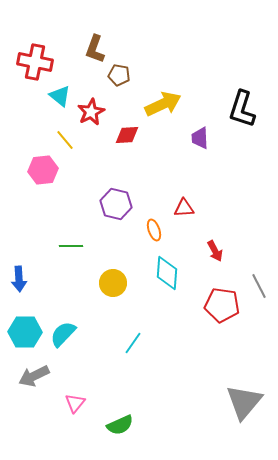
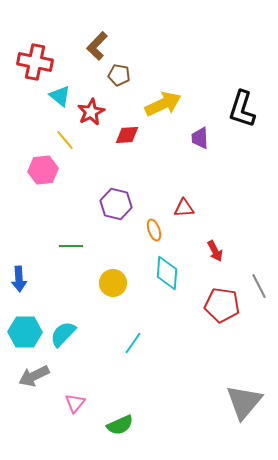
brown L-shape: moved 2 px right, 3 px up; rotated 24 degrees clockwise
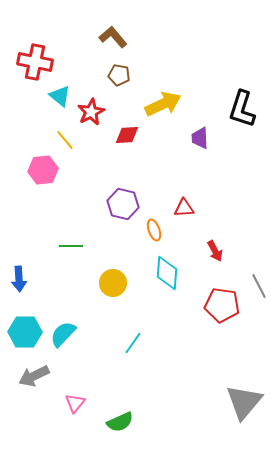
brown L-shape: moved 16 px right, 9 px up; rotated 96 degrees clockwise
purple hexagon: moved 7 px right
green semicircle: moved 3 px up
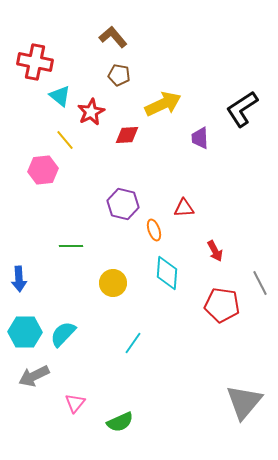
black L-shape: rotated 39 degrees clockwise
gray line: moved 1 px right, 3 px up
